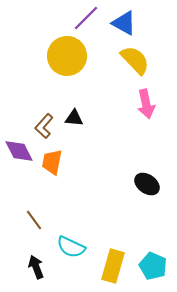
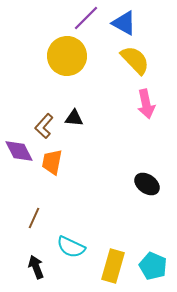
brown line: moved 2 px up; rotated 60 degrees clockwise
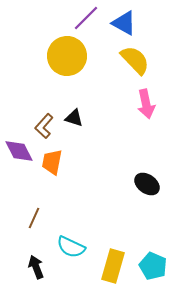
black triangle: rotated 12 degrees clockwise
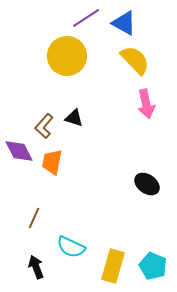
purple line: rotated 12 degrees clockwise
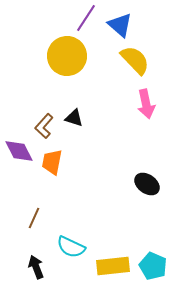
purple line: rotated 24 degrees counterclockwise
blue triangle: moved 4 px left, 2 px down; rotated 12 degrees clockwise
yellow rectangle: rotated 68 degrees clockwise
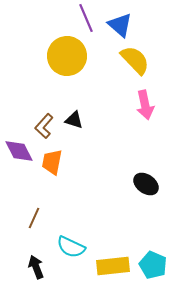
purple line: rotated 56 degrees counterclockwise
pink arrow: moved 1 px left, 1 px down
black triangle: moved 2 px down
black ellipse: moved 1 px left
cyan pentagon: moved 1 px up
